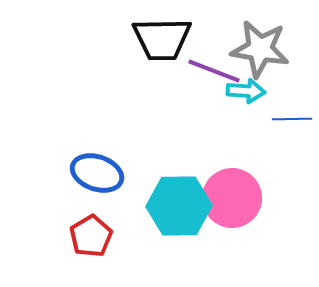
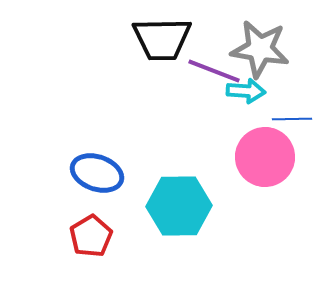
pink circle: moved 33 px right, 41 px up
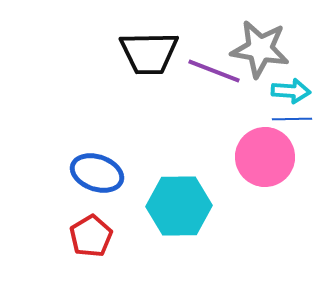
black trapezoid: moved 13 px left, 14 px down
cyan arrow: moved 45 px right
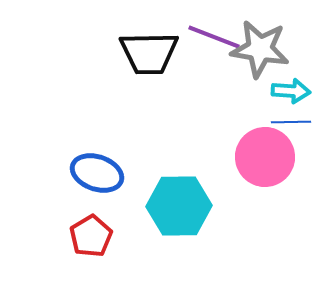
purple line: moved 34 px up
blue line: moved 1 px left, 3 px down
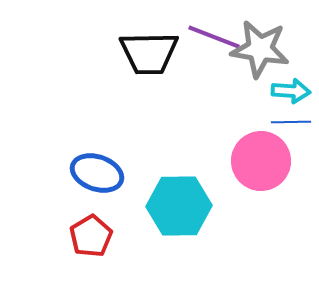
pink circle: moved 4 px left, 4 px down
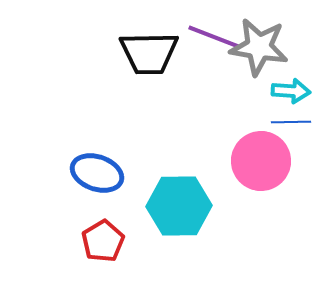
gray star: moved 1 px left, 2 px up
red pentagon: moved 12 px right, 5 px down
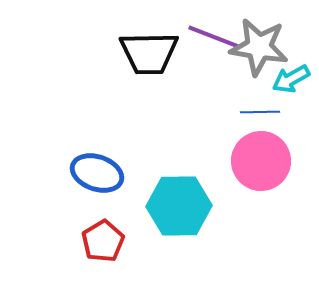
cyan arrow: moved 12 px up; rotated 147 degrees clockwise
blue line: moved 31 px left, 10 px up
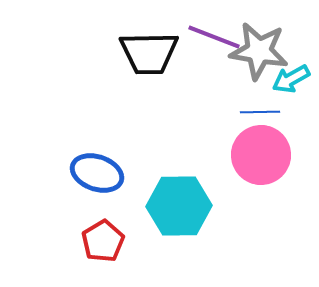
gray star: moved 4 px down
pink circle: moved 6 px up
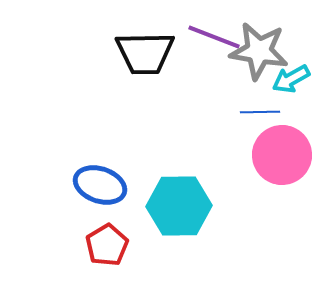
black trapezoid: moved 4 px left
pink circle: moved 21 px right
blue ellipse: moved 3 px right, 12 px down
red pentagon: moved 4 px right, 4 px down
